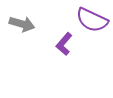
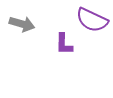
purple L-shape: rotated 40 degrees counterclockwise
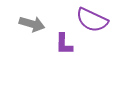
gray arrow: moved 10 px right
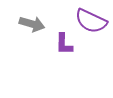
purple semicircle: moved 1 px left, 1 px down
